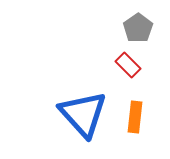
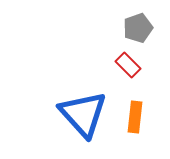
gray pentagon: rotated 16 degrees clockwise
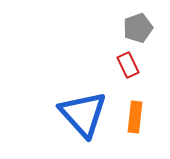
red rectangle: rotated 20 degrees clockwise
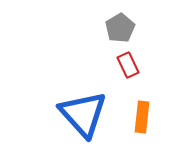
gray pentagon: moved 18 px left; rotated 12 degrees counterclockwise
orange rectangle: moved 7 px right
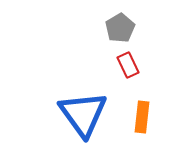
blue triangle: rotated 6 degrees clockwise
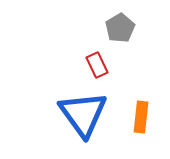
red rectangle: moved 31 px left
orange rectangle: moved 1 px left
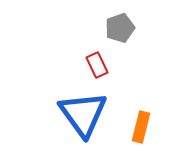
gray pentagon: rotated 12 degrees clockwise
orange rectangle: moved 10 px down; rotated 8 degrees clockwise
